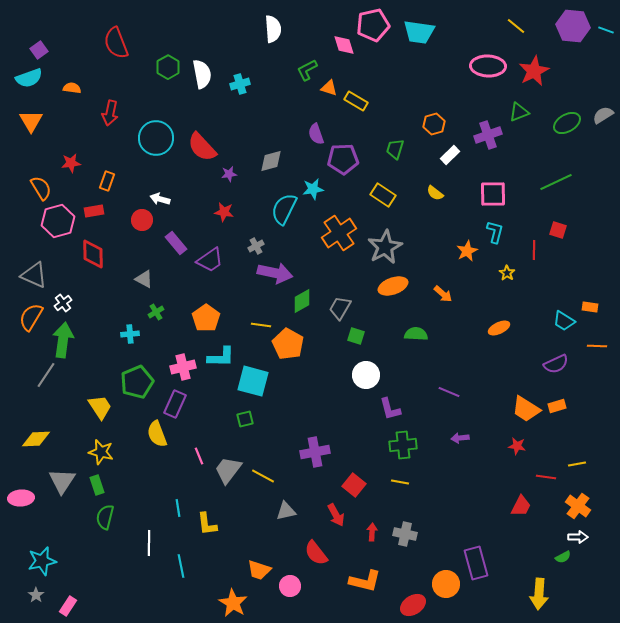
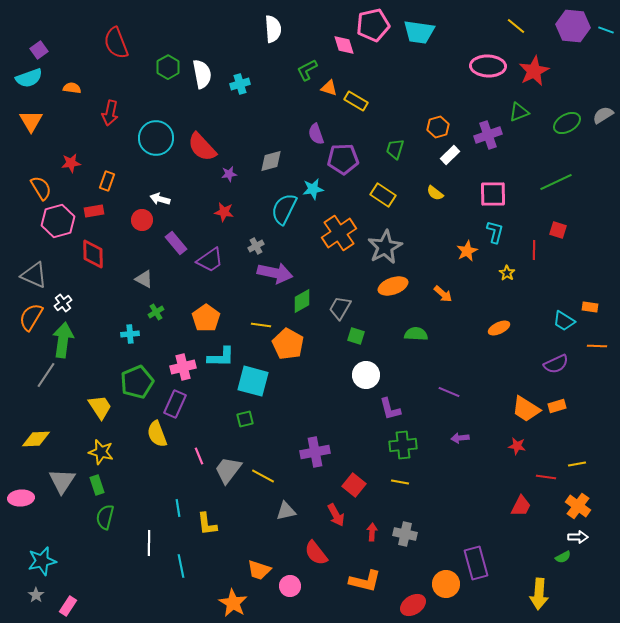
orange hexagon at (434, 124): moved 4 px right, 3 px down
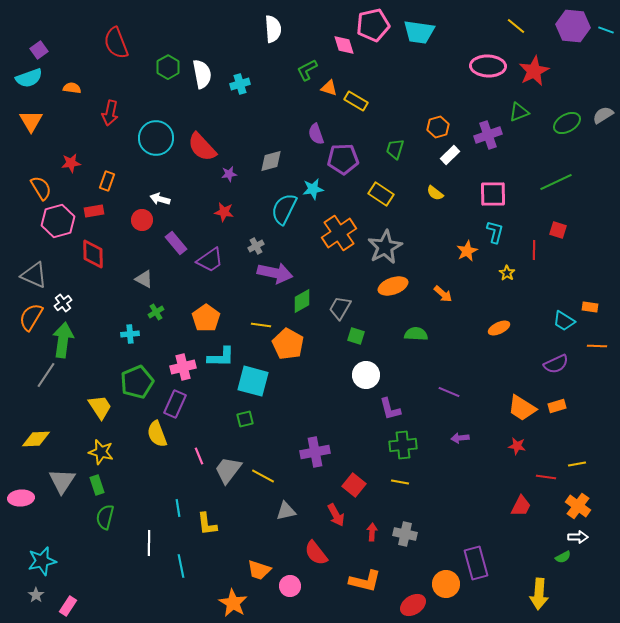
yellow rectangle at (383, 195): moved 2 px left, 1 px up
orange trapezoid at (526, 409): moved 4 px left, 1 px up
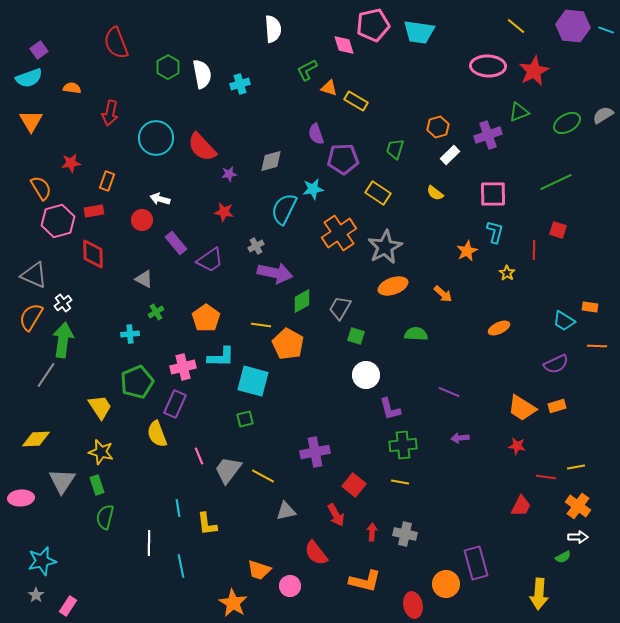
yellow rectangle at (381, 194): moved 3 px left, 1 px up
yellow line at (577, 464): moved 1 px left, 3 px down
red ellipse at (413, 605): rotated 70 degrees counterclockwise
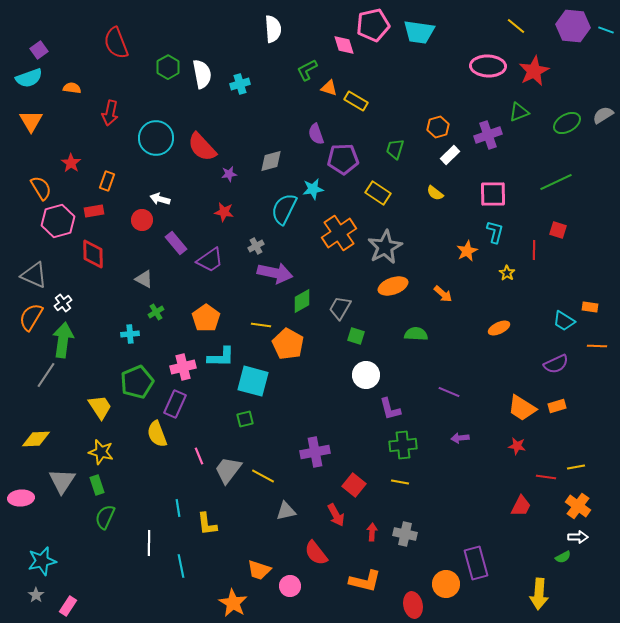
red star at (71, 163): rotated 30 degrees counterclockwise
green semicircle at (105, 517): rotated 10 degrees clockwise
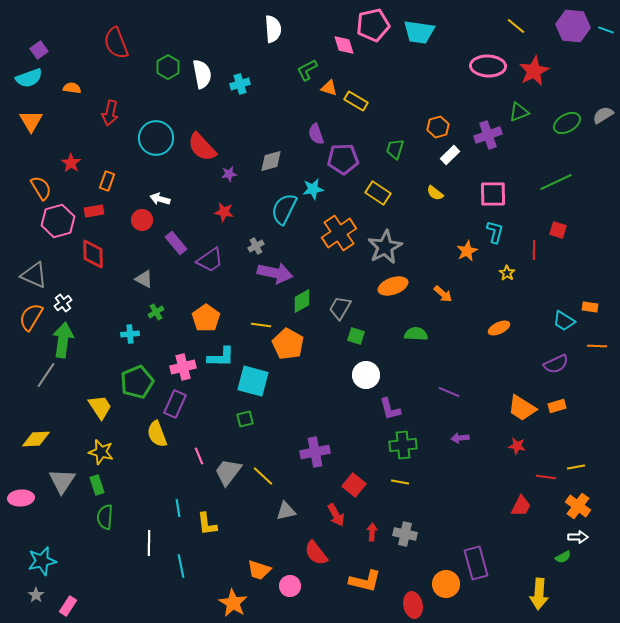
gray trapezoid at (228, 470): moved 2 px down
yellow line at (263, 476): rotated 15 degrees clockwise
green semicircle at (105, 517): rotated 20 degrees counterclockwise
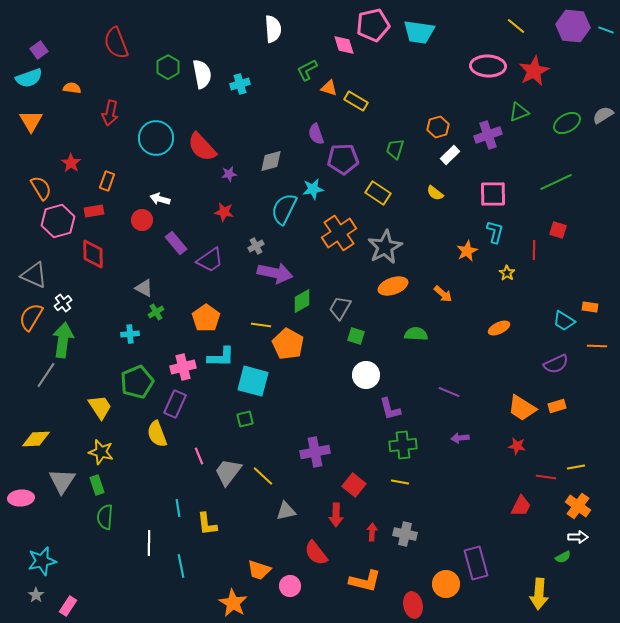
gray triangle at (144, 279): moved 9 px down
red arrow at (336, 515): rotated 30 degrees clockwise
